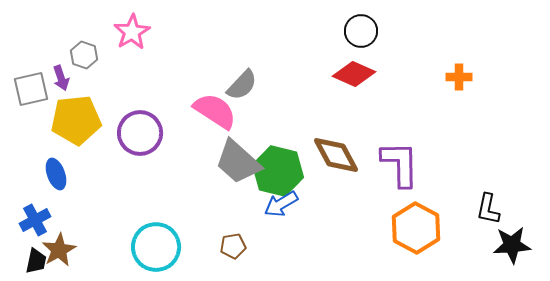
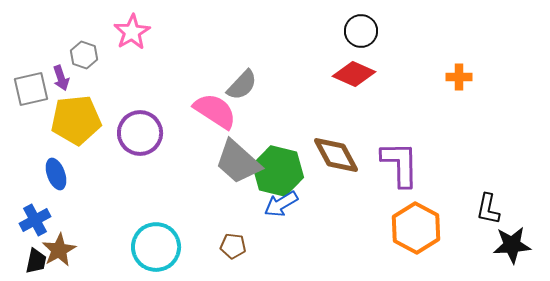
brown pentagon: rotated 15 degrees clockwise
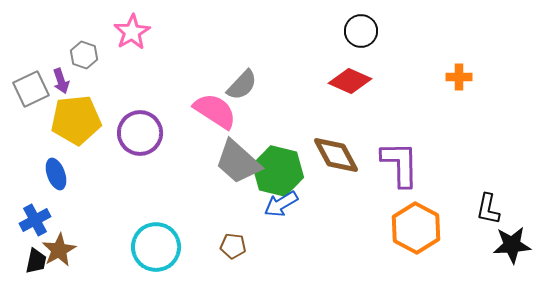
red diamond: moved 4 px left, 7 px down
purple arrow: moved 3 px down
gray square: rotated 12 degrees counterclockwise
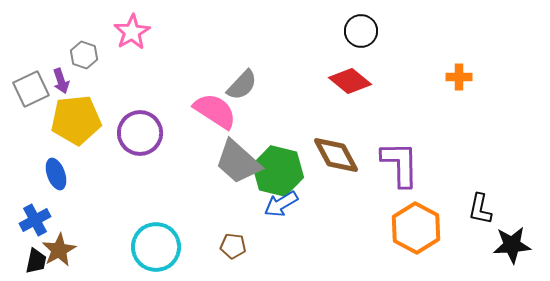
red diamond: rotated 15 degrees clockwise
black L-shape: moved 8 px left
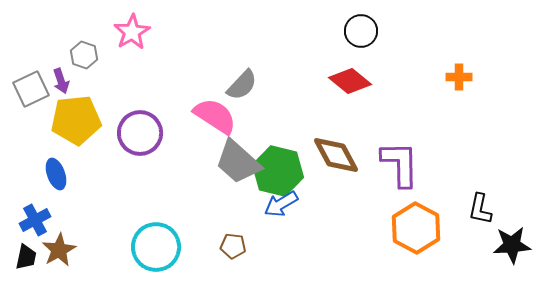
pink semicircle: moved 5 px down
black trapezoid: moved 10 px left, 4 px up
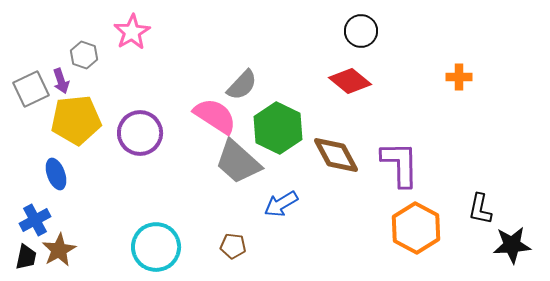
green hexagon: moved 43 px up; rotated 12 degrees clockwise
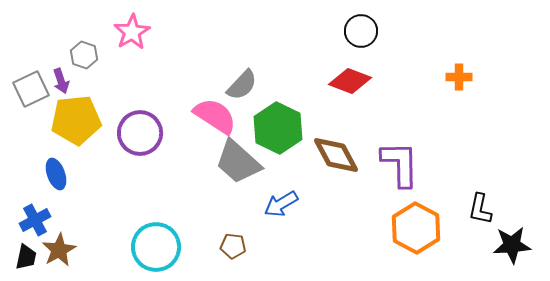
red diamond: rotated 18 degrees counterclockwise
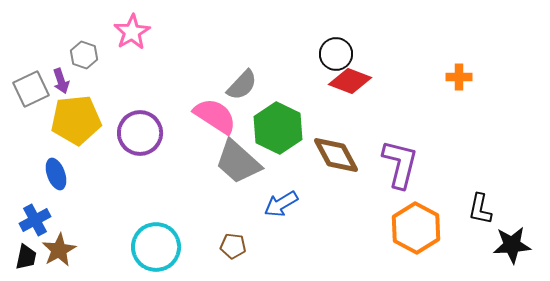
black circle: moved 25 px left, 23 px down
purple L-shape: rotated 15 degrees clockwise
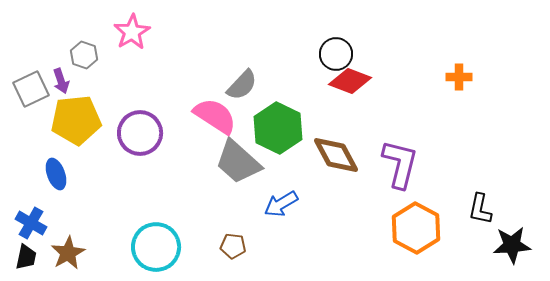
blue cross: moved 4 px left, 3 px down; rotated 32 degrees counterclockwise
brown star: moved 9 px right, 3 px down
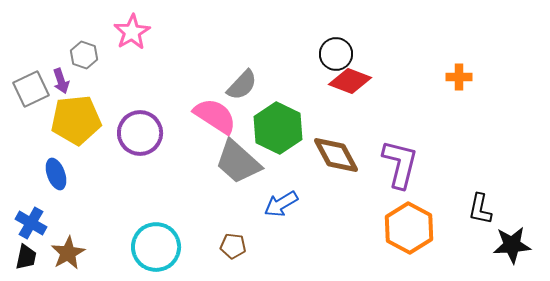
orange hexagon: moved 7 px left
